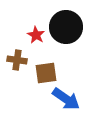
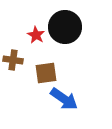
black circle: moved 1 px left
brown cross: moved 4 px left
blue arrow: moved 2 px left
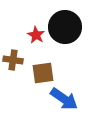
brown square: moved 3 px left
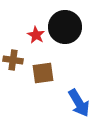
blue arrow: moved 15 px right, 4 px down; rotated 24 degrees clockwise
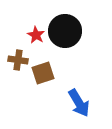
black circle: moved 4 px down
brown cross: moved 5 px right
brown square: rotated 10 degrees counterclockwise
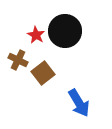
brown cross: rotated 18 degrees clockwise
brown square: rotated 20 degrees counterclockwise
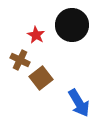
black circle: moved 7 px right, 6 px up
brown cross: moved 2 px right
brown square: moved 2 px left, 5 px down
